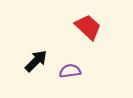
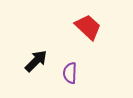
purple semicircle: moved 2 px down; rotated 80 degrees counterclockwise
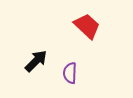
red trapezoid: moved 1 px left, 1 px up
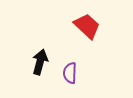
black arrow: moved 4 px right, 1 px down; rotated 30 degrees counterclockwise
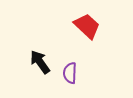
black arrow: rotated 50 degrees counterclockwise
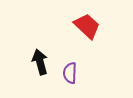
black arrow: rotated 20 degrees clockwise
